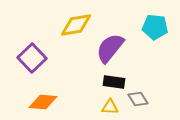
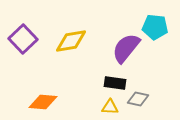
yellow diamond: moved 5 px left, 16 px down
purple semicircle: moved 16 px right
purple square: moved 9 px left, 19 px up
black rectangle: moved 1 px right, 1 px down
gray diamond: rotated 45 degrees counterclockwise
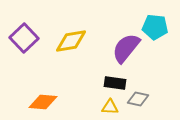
purple square: moved 1 px right, 1 px up
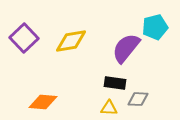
cyan pentagon: rotated 20 degrees counterclockwise
gray diamond: rotated 10 degrees counterclockwise
yellow triangle: moved 1 px left, 1 px down
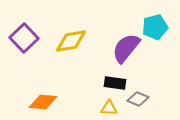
gray diamond: rotated 20 degrees clockwise
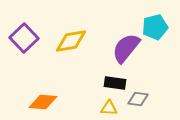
gray diamond: rotated 15 degrees counterclockwise
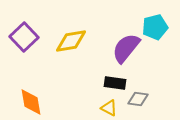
purple square: moved 1 px up
orange diamond: moved 12 px left; rotated 76 degrees clockwise
yellow triangle: rotated 24 degrees clockwise
